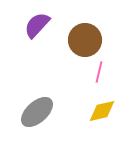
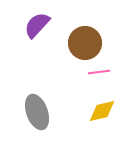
brown circle: moved 3 px down
pink line: rotated 70 degrees clockwise
gray ellipse: rotated 68 degrees counterclockwise
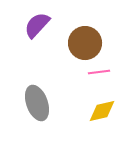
gray ellipse: moved 9 px up
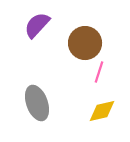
pink line: rotated 65 degrees counterclockwise
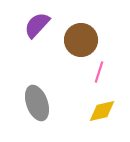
brown circle: moved 4 px left, 3 px up
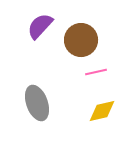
purple semicircle: moved 3 px right, 1 px down
pink line: moved 3 px left; rotated 60 degrees clockwise
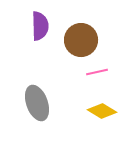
purple semicircle: rotated 136 degrees clockwise
pink line: moved 1 px right
yellow diamond: rotated 44 degrees clockwise
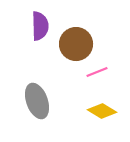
brown circle: moved 5 px left, 4 px down
pink line: rotated 10 degrees counterclockwise
gray ellipse: moved 2 px up
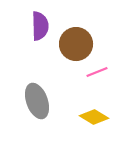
yellow diamond: moved 8 px left, 6 px down
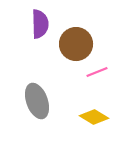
purple semicircle: moved 2 px up
